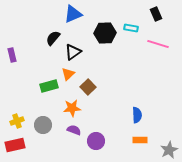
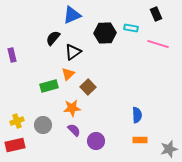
blue triangle: moved 1 px left, 1 px down
purple semicircle: rotated 24 degrees clockwise
gray star: moved 1 px up; rotated 12 degrees clockwise
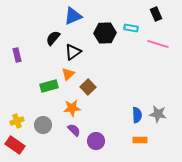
blue triangle: moved 1 px right, 1 px down
purple rectangle: moved 5 px right
red rectangle: rotated 48 degrees clockwise
gray star: moved 11 px left, 35 px up; rotated 24 degrees clockwise
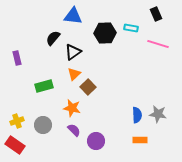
blue triangle: rotated 30 degrees clockwise
purple rectangle: moved 3 px down
orange triangle: moved 6 px right
green rectangle: moved 5 px left
orange star: rotated 18 degrees clockwise
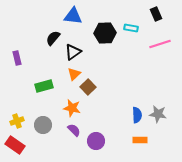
pink line: moved 2 px right; rotated 35 degrees counterclockwise
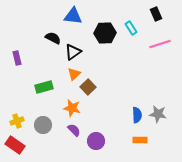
cyan rectangle: rotated 48 degrees clockwise
black semicircle: rotated 77 degrees clockwise
green rectangle: moved 1 px down
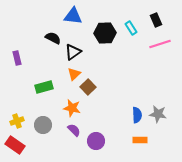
black rectangle: moved 6 px down
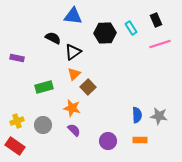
purple rectangle: rotated 64 degrees counterclockwise
gray star: moved 1 px right, 2 px down
purple circle: moved 12 px right
red rectangle: moved 1 px down
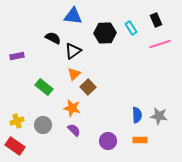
black triangle: moved 1 px up
purple rectangle: moved 2 px up; rotated 24 degrees counterclockwise
green rectangle: rotated 54 degrees clockwise
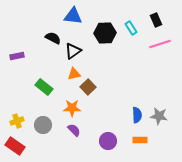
orange triangle: rotated 32 degrees clockwise
orange star: rotated 12 degrees counterclockwise
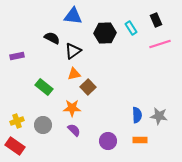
black semicircle: moved 1 px left
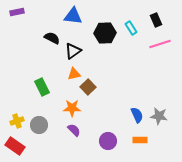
purple rectangle: moved 44 px up
green rectangle: moved 2 px left; rotated 24 degrees clockwise
blue semicircle: rotated 21 degrees counterclockwise
gray circle: moved 4 px left
